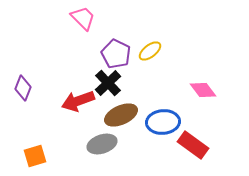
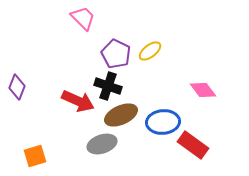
black cross: moved 3 px down; rotated 28 degrees counterclockwise
purple diamond: moved 6 px left, 1 px up
red arrow: rotated 136 degrees counterclockwise
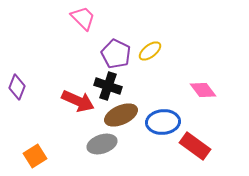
red rectangle: moved 2 px right, 1 px down
orange square: rotated 15 degrees counterclockwise
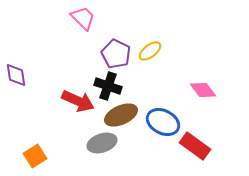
purple diamond: moved 1 px left, 12 px up; rotated 30 degrees counterclockwise
blue ellipse: rotated 32 degrees clockwise
gray ellipse: moved 1 px up
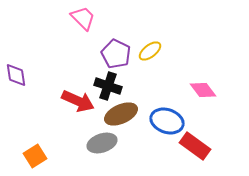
brown ellipse: moved 1 px up
blue ellipse: moved 4 px right, 1 px up; rotated 8 degrees counterclockwise
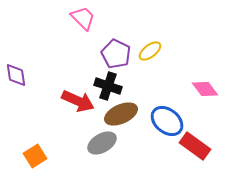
pink diamond: moved 2 px right, 1 px up
blue ellipse: rotated 20 degrees clockwise
gray ellipse: rotated 12 degrees counterclockwise
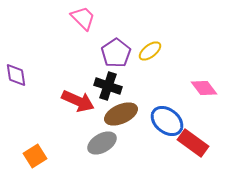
purple pentagon: moved 1 px up; rotated 12 degrees clockwise
pink diamond: moved 1 px left, 1 px up
red rectangle: moved 2 px left, 3 px up
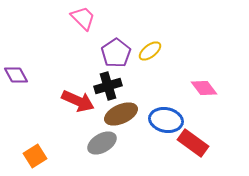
purple diamond: rotated 20 degrees counterclockwise
black cross: rotated 36 degrees counterclockwise
blue ellipse: moved 1 px left, 1 px up; rotated 28 degrees counterclockwise
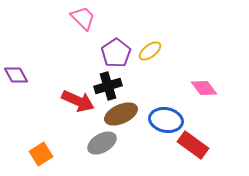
red rectangle: moved 2 px down
orange square: moved 6 px right, 2 px up
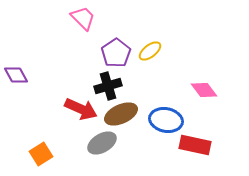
pink diamond: moved 2 px down
red arrow: moved 3 px right, 8 px down
red rectangle: moved 2 px right; rotated 24 degrees counterclockwise
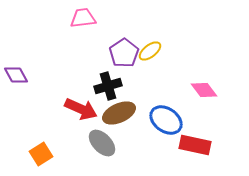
pink trapezoid: rotated 52 degrees counterclockwise
purple pentagon: moved 8 px right
brown ellipse: moved 2 px left, 1 px up
blue ellipse: rotated 24 degrees clockwise
gray ellipse: rotated 76 degrees clockwise
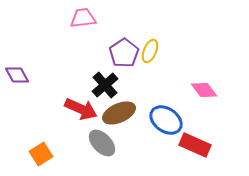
yellow ellipse: rotated 30 degrees counterclockwise
purple diamond: moved 1 px right
black cross: moved 3 px left, 1 px up; rotated 24 degrees counterclockwise
red rectangle: rotated 12 degrees clockwise
